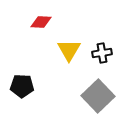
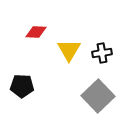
red diamond: moved 5 px left, 10 px down
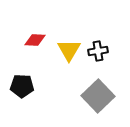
red diamond: moved 1 px left, 8 px down
black cross: moved 4 px left, 2 px up
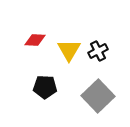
black cross: rotated 18 degrees counterclockwise
black pentagon: moved 23 px right, 1 px down
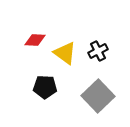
yellow triangle: moved 4 px left, 3 px down; rotated 25 degrees counterclockwise
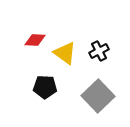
black cross: moved 1 px right
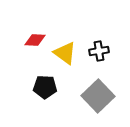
black cross: rotated 18 degrees clockwise
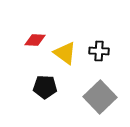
black cross: rotated 12 degrees clockwise
gray square: moved 2 px right, 1 px down
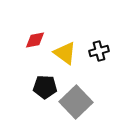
red diamond: rotated 15 degrees counterclockwise
black cross: rotated 18 degrees counterclockwise
gray square: moved 24 px left, 5 px down
